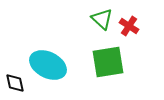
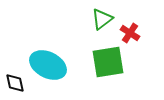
green triangle: rotated 40 degrees clockwise
red cross: moved 1 px right, 7 px down
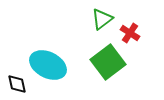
green square: rotated 28 degrees counterclockwise
black diamond: moved 2 px right, 1 px down
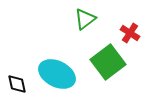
green triangle: moved 17 px left
cyan ellipse: moved 9 px right, 9 px down
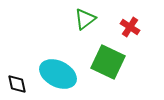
red cross: moved 6 px up
green square: rotated 28 degrees counterclockwise
cyan ellipse: moved 1 px right
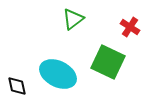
green triangle: moved 12 px left
black diamond: moved 2 px down
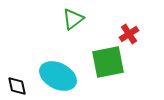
red cross: moved 1 px left, 7 px down; rotated 24 degrees clockwise
green square: rotated 36 degrees counterclockwise
cyan ellipse: moved 2 px down
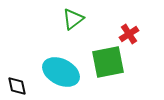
cyan ellipse: moved 3 px right, 4 px up
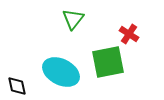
green triangle: rotated 15 degrees counterclockwise
red cross: rotated 24 degrees counterclockwise
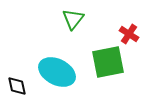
cyan ellipse: moved 4 px left
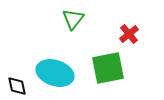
red cross: rotated 18 degrees clockwise
green square: moved 6 px down
cyan ellipse: moved 2 px left, 1 px down; rotated 9 degrees counterclockwise
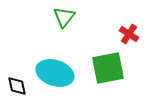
green triangle: moved 9 px left, 2 px up
red cross: rotated 18 degrees counterclockwise
